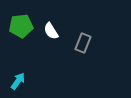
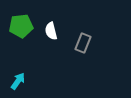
white semicircle: rotated 18 degrees clockwise
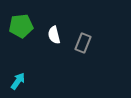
white semicircle: moved 3 px right, 4 px down
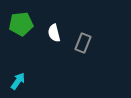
green pentagon: moved 2 px up
white semicircle: moved 2 px up
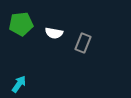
white semicircle: rotated 66 degrees counterclockwise
cyan arrow: moved 1 px right, 3 px down
